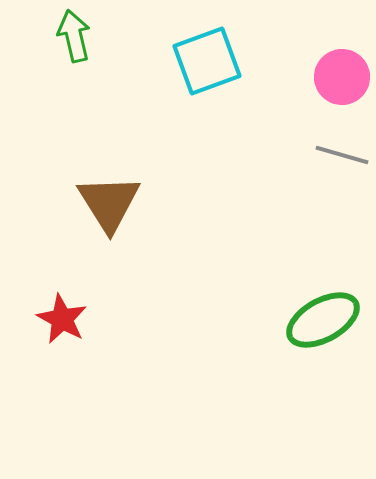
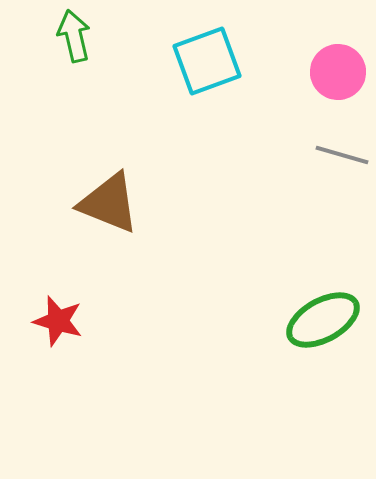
pink circle: moved 4 px left, 5 px up
brown triangle: rotated 36 degrees counterclockwise
red star: moved 4 px left, 2 px down; rotated 12 degrees counterclockwise
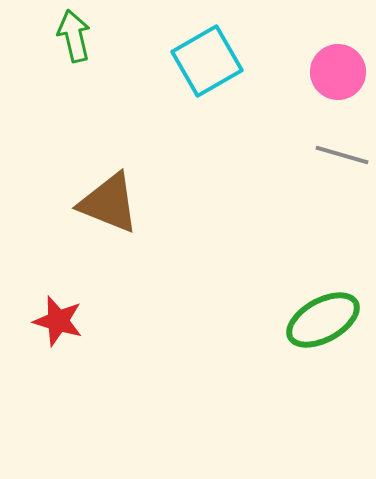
cyan square: rotated 10 degrees counterclockwise
